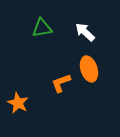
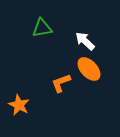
white arrow: moved 9 px down
orange ellipse: rotated 25 degrees counterclockwise
orange star: moved 1 px right, 2 px down
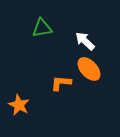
orange L-shape: rotated 25 degrees clockwise
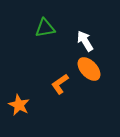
green triangle: moved 3 px right
white arrow: rotated 15 degrees clockwise
orange L-shape: moved 1 px left, 1 px down; rotated 40 degrees counterclockwise
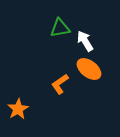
green triangle: moved 15 px right
orange ellipse: rotated 10 degrees counterclockwise
orange star: moved 1 px left, 4 px down; rotated 15 degrees clockwise
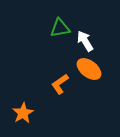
orange star: moved 5 px right, 4 px down
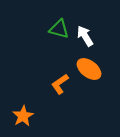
green triangle: moved 1 px left, 1 px down; rotated 25 degrees clockwise
white arrow: moved 5 px up
orange star: moved 3 px down
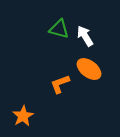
orange L-shape: rotated 15 degrees clockwise
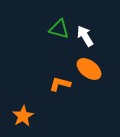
orange L-shape: rotated 35 degrees clockwise
